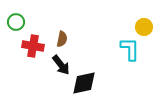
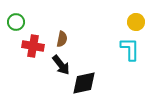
yellow circle: moved 8 px left, 5 px up
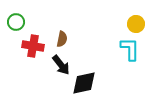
yellow circle: moved 2 px down
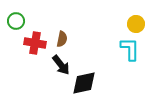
green circle: moved 1 px up
red cross: moved 2 px right, 3 px up
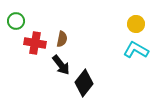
cyan L-shape: moved 6 px right, 1 px down; rotated 60 degrees counterclockwise
black diamond: rotated 40 degrees counterclockwise
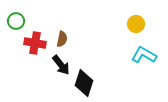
cyan L-shape: moved 8 px right, 5 px down
black diamond: rotated 20 degrees counterclockwise
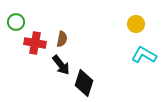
green circle: moved 1 px down
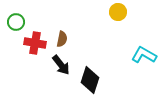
yellow circle: moved 18 px left, 12 px up
black diamond: moved 6 px right, 3 px up
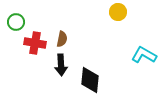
black arrow: rotated 35 degrees clockwise
black diamond: rotated 12 degrees counterclockwise
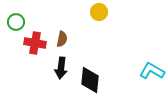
yellow circle: moved 19 px left
cyan L-shape: moved 8 px right, 16 px down
black arrow: moved 3 px down; rotated 10 degrees clockwise
